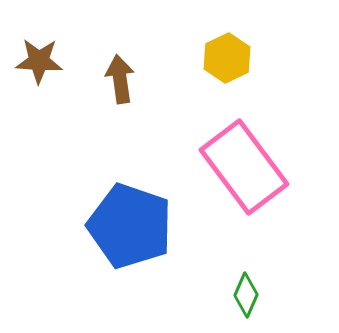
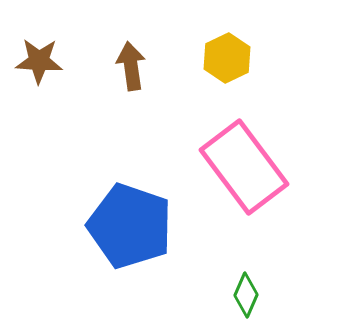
brown arrow: moved 11 px right, 13 px up
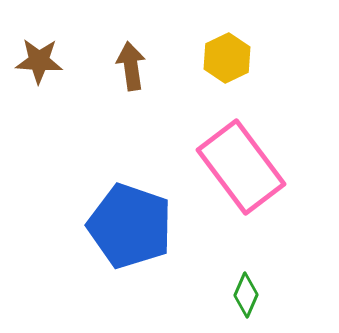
pink rectangle: moved 3 px left
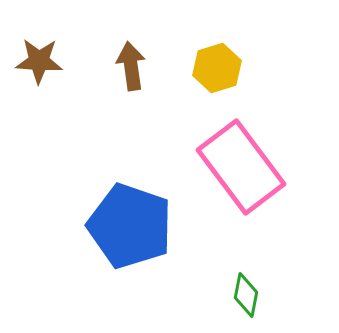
yellow hexagon: moved 10 px left, 10 px down; rotated 9 degrees clockwise
green diamond: rotated 12 degrees counterclockwise
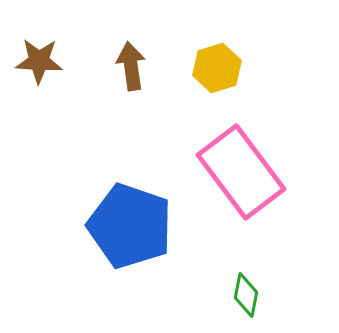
pink rectangle: moved 5 px down
